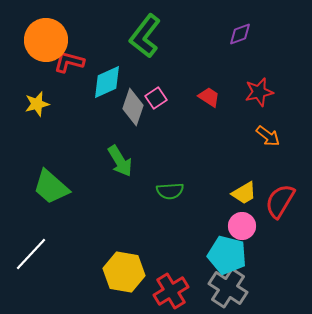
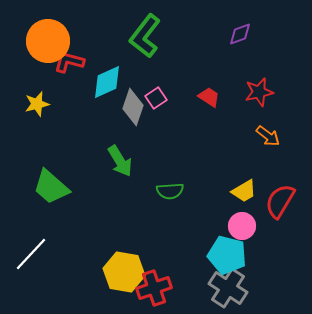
orange circle: moved 2 px right, 1 px down
yellow trapezoid: moved 2 px up
red cross: moved 17 px left, 3 px up; rotated 12 degrees clockwise
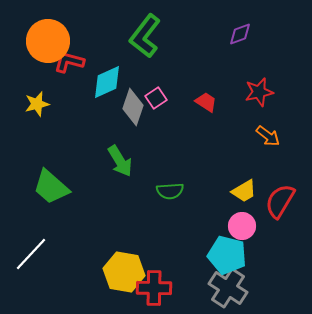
red trapezoid: moved 3 px left, 5 px down
red cross: rotated 20 degrees clockwise
